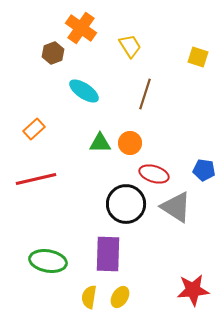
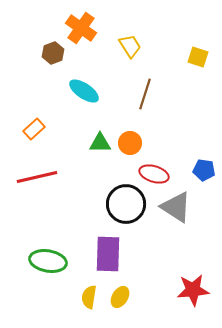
red line: moved 1 px right, 2 px up
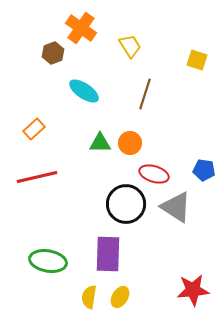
yellow square: moved 1 px left, 3 px down
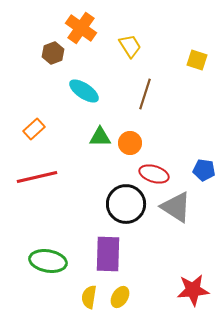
green triangle: moved 6 px up
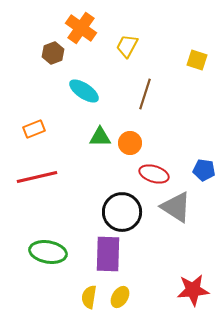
yellow trapezoid: moved 3 px left; rotated 120 degrees counterclockwise
orange rectangle: rotated 20 degrees clockwise
black circle: moved 4 px left, 8 px down
green ellipse: moved 9 px up
